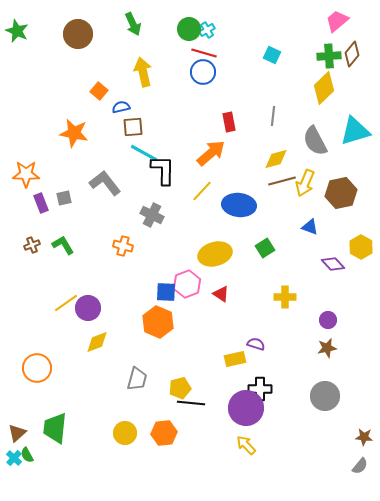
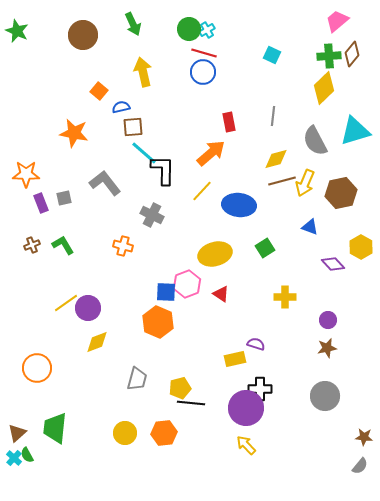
brown circle at (78, 34): moved 5 px right, 1 px down
cyan line at (144, 153): rotated 12 degrees clockwise
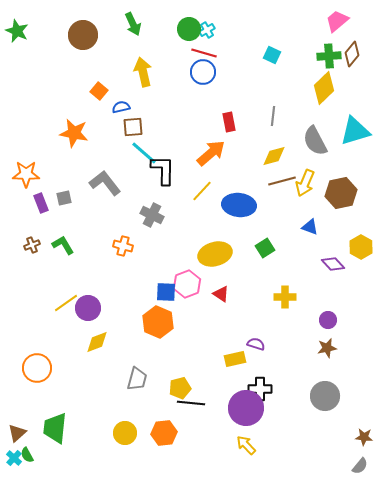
yellow diamond at (276, 159): moved 2 px left, 3 px up
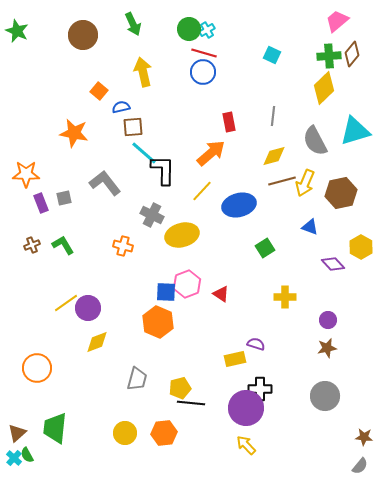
blue ellipse at (239, 205): rotated 20 degrees counterclockwise
yellow ellipse at (215, 254): moved 33 px left, 19 px up
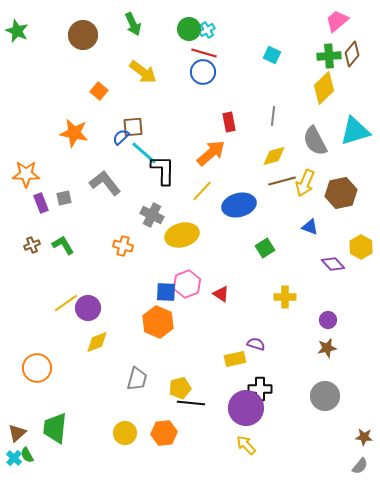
yellow arrow at (143, 72): rotated 140 degrees clockwise
blue semicircle at (121, 107): moved 30 px down; rotated 30 degrees counterclockwise
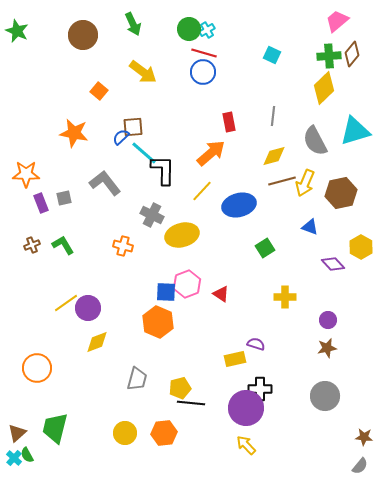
green trapezoid at (55, 428): rotated 8 degrees clockwise
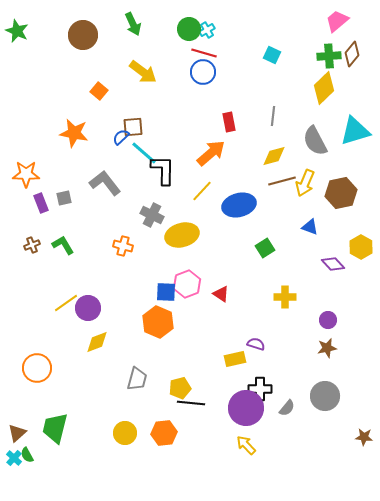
gray semicircle at (360, 466): moved 73 px left, 58 px up
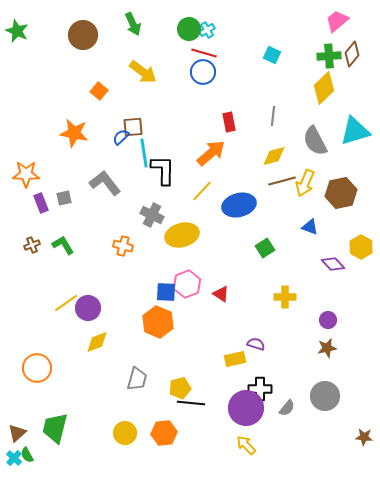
cyan line at (144, 153): rotated 40 degrees clockwise
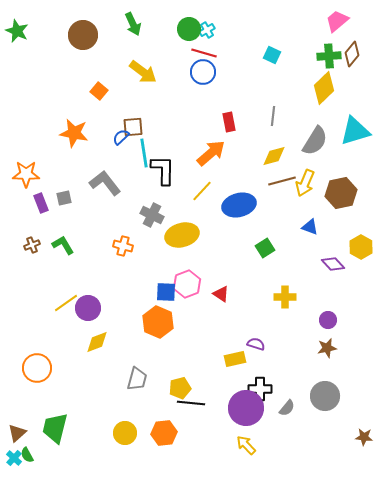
gray semicircle at (315, 141): rotated 120 degrees counterclockwise
